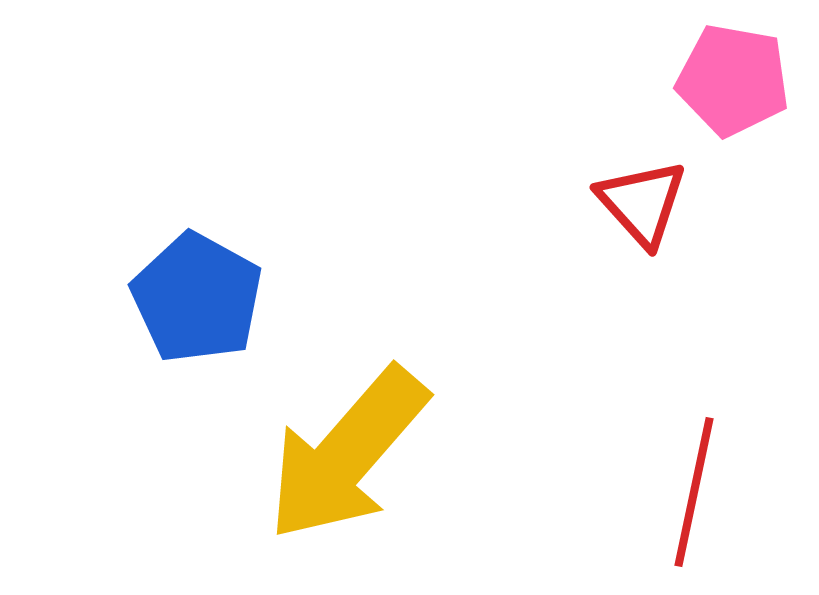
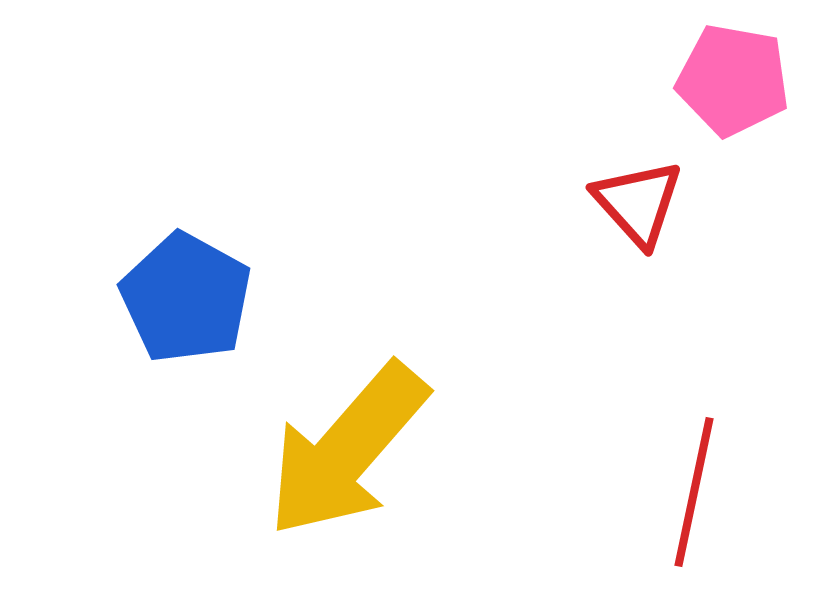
red triangle: moved 4 px left
blue pentagon: moved 11 px left
yellow arrow: moved 4 px up
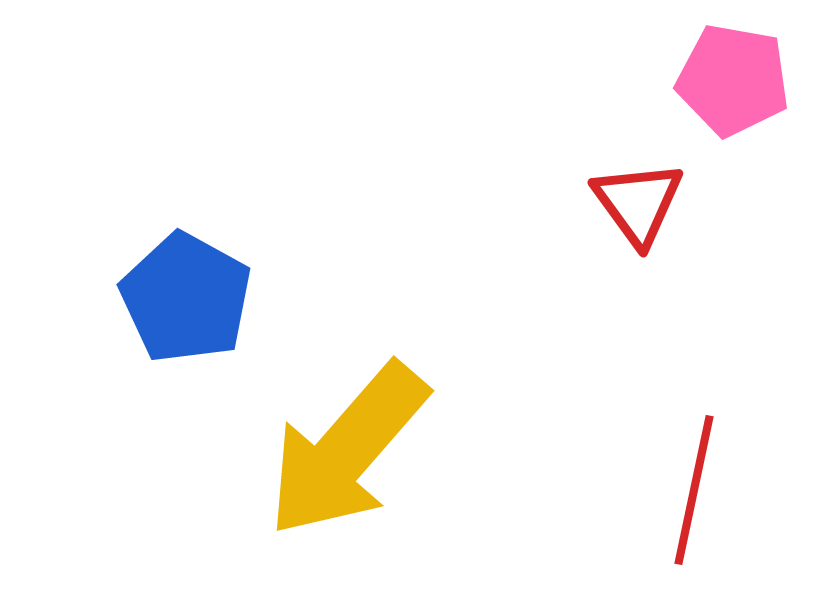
red triangle: rotated 6 degrees clockwise
red line: moved 2 px up
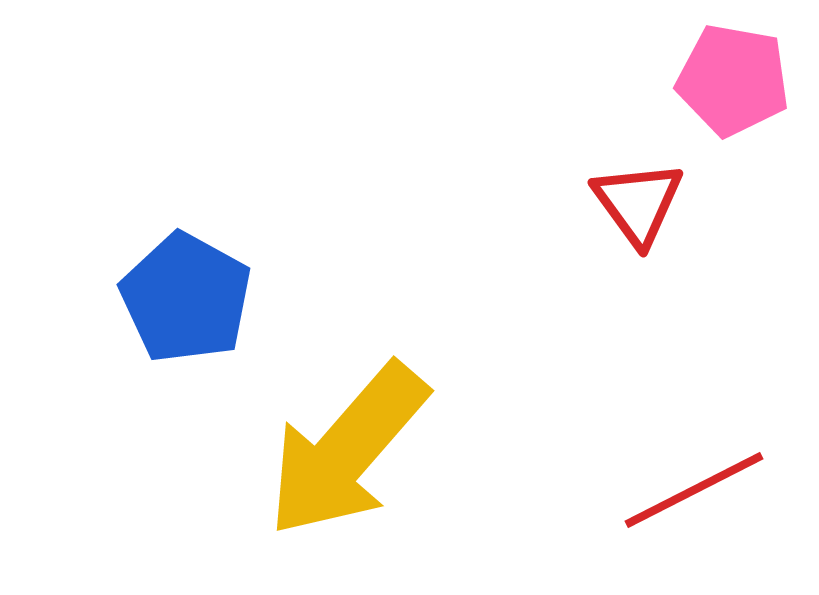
red line: rotated 51 degrees clockwise
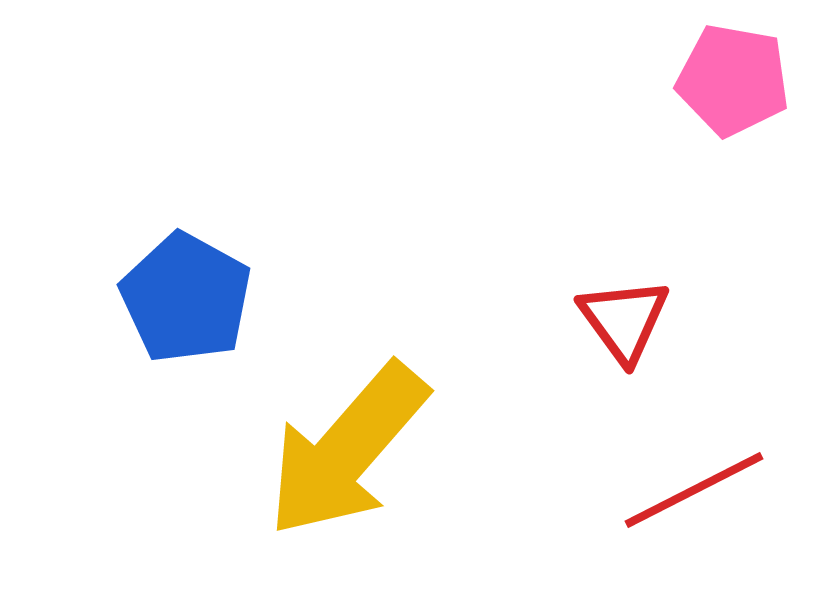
red triangle: moved 14 px left, 117 px down
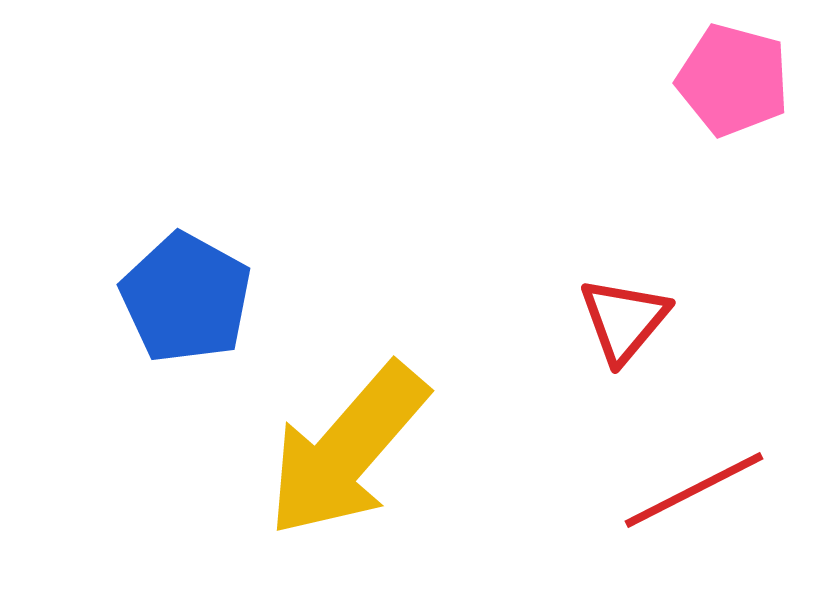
pink pentagon: rotated 5 degrees clockwise
red triangle: rotated 16 degrees clockwise
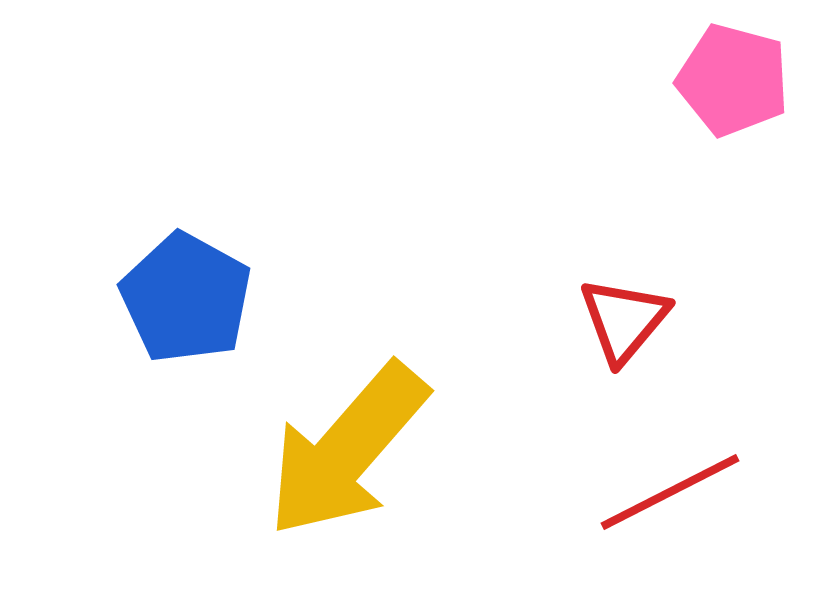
red line: moved 24 px left, 2 px down
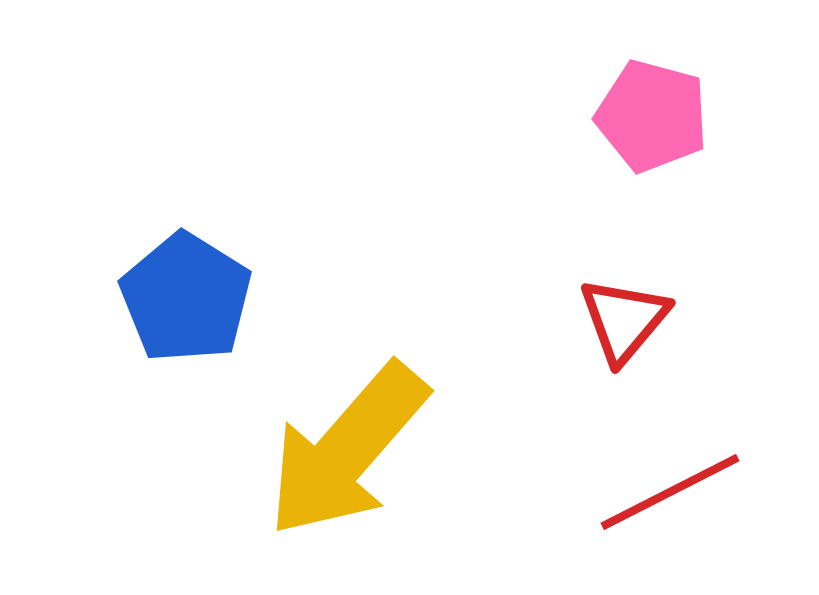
pink pentagon: moved 81 px left, 36 px down
blue pentagon: rotated 3 degrees clockwise
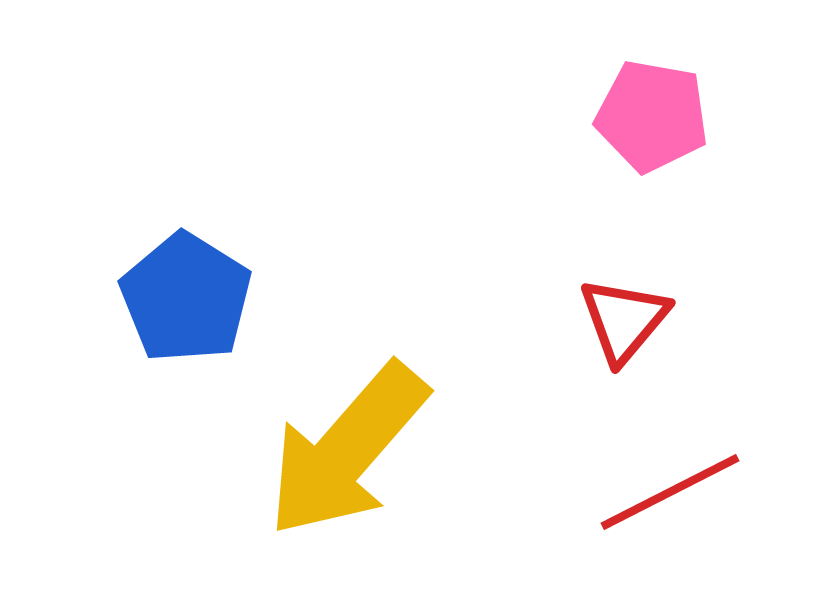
pink pentagon: rotated 5 degrees counterclockwise
